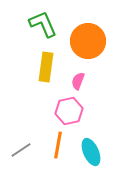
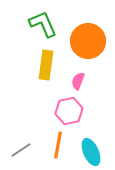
yellow rectangle: moved 2 px up
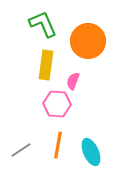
pink semicircle: moved 5 px left
pink hexagon: moved 12 px left, 7 px up; rotated 16 degrees clockwise
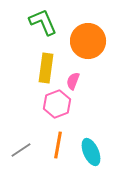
green L-shape: moved 2 px up
yellow rectangle: moved 3 px down
pink hexagon: rotated 24 degrees counterclockwise
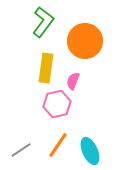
green L-shape: rotated 60 degrees clockwise
orange circle: moved 3 px left
pink hexagon: rotated 8 degrees clockwise
orange line: rotated 24 degrees clockwise
cyan ellipse: moved 1 px left, 1 px up
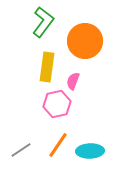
yellow rectangle: moved 1 px right, 1 px up
cyan ellipse: rotated 68 degrees counterclockwise
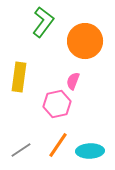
yellow rectangle: moved 28 px left, 10 px down
